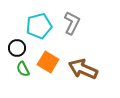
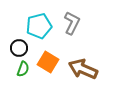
black circle: moved 2 px right
green semicircle: rotated 133 degrees counterclockwise
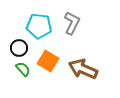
cyan pentagon: rotated 20 degrees clockwise
orange square: moved 1 px up
green semicircle: rotated 63 degrees counterclockwise
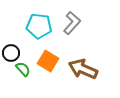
gray L-shape: rotated 15 degrees clockwise
black circle: moved 8 px left, 5 px down
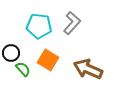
orange square: moved 1 px up
brown arrow: moved 5 px right
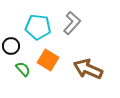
cyan pentagon: moved 1 px left, 1 px down
black circle: moved 7 px up
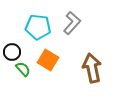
black circle: moved 1 px right, 6 px down
brown arrow: moved 4 px right, 1 px up; rotated 56 degrees clockwise
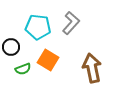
gray L-shape: moved 1 px left
black circle: moved 1 px left, 5 px up
green semicircle: rotated 112 degrees clockwise
